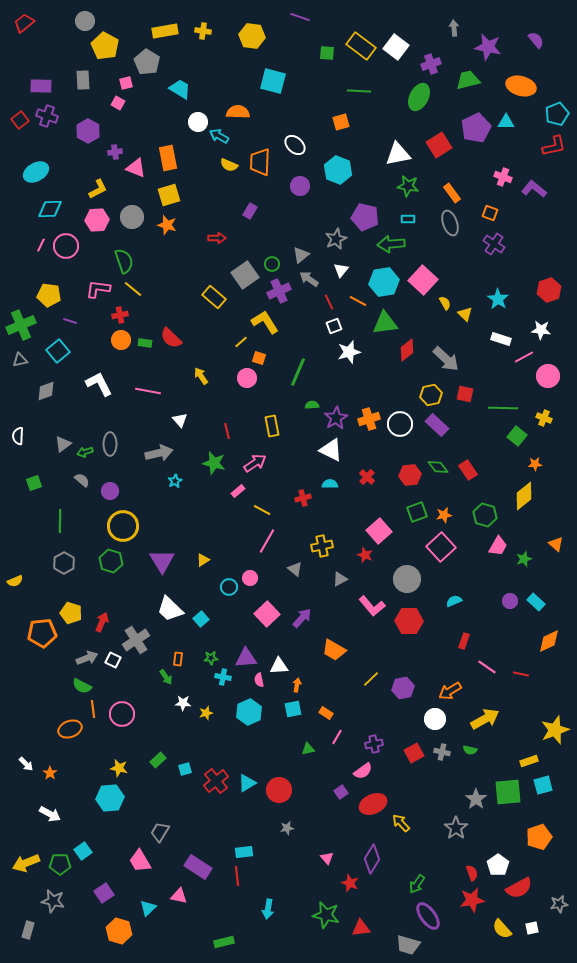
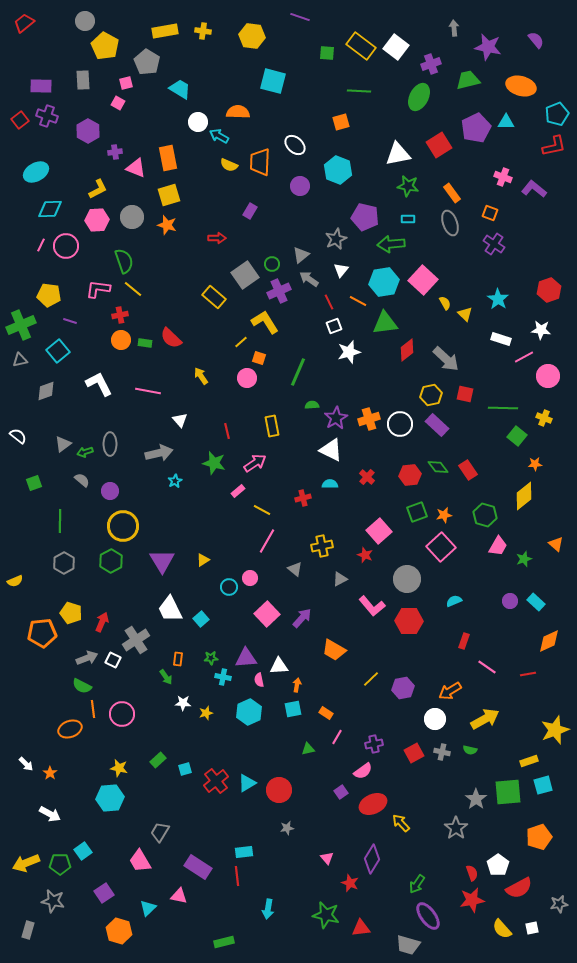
white semicircle at (18, 436): rotated 126 degrees clockwise
green hexagon at (111, 561): rotated 15 degrees clockwise
white trapezoid at (170, 609): rotated 20 degrees clockwise
red line at (521, 674): moved 7 px right; rotated 21 degrees counterclockwise
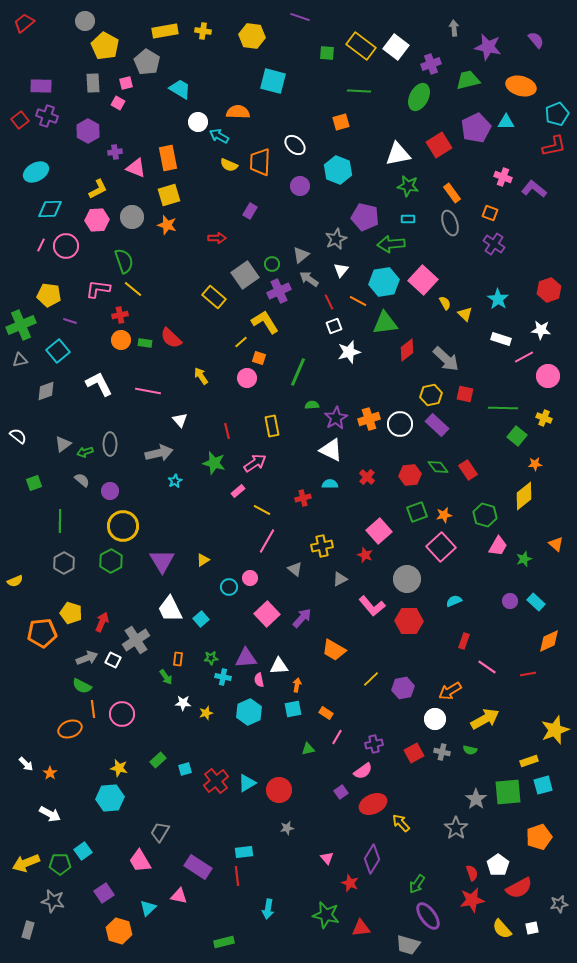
gray rectangle at (83, 80): moved 10 px right, 3 px down
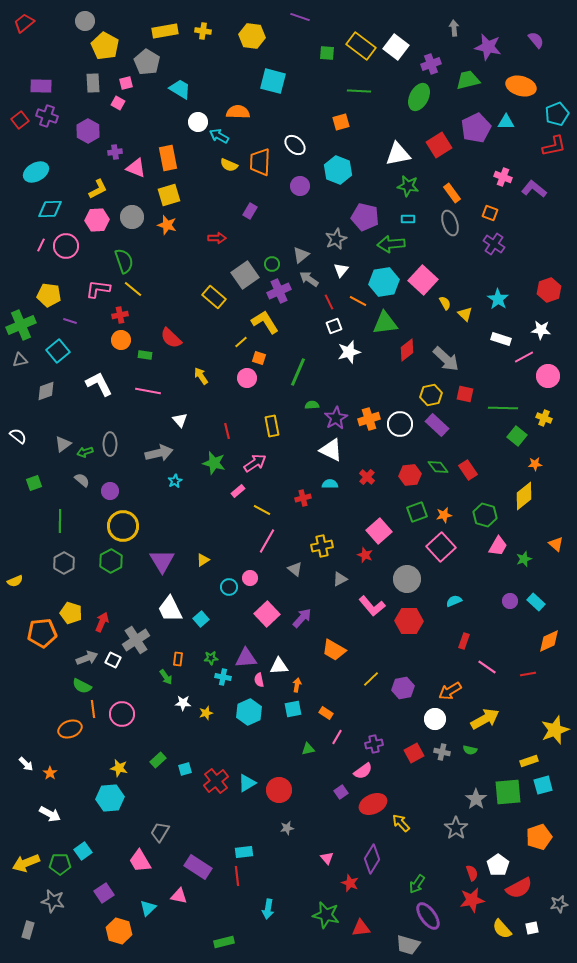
green rectangle at (145, 343): moved 12 px down
